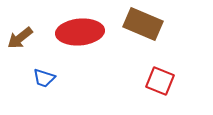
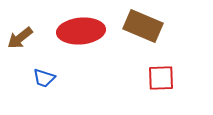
brown rectangle: moved 2 px down
red ellipse: moved 1 px right, 1 px up
red square: moved 1 px right, 3 px up; rotated 24 degrees counterclockwise
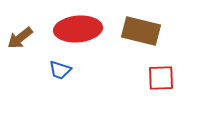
brown rectangle: moved 2 px left, 5 px down; rotated 9 degrees counterclockwise
red ellipse: moved 3 px left, 2 px up
blue trapezoid: moved 16 px right, 8 px up
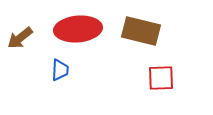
blue trapezoid: rotated 105 degrees counterclockwise
